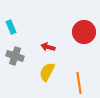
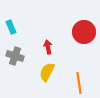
red arrow: rotated 64 degrees clockwise
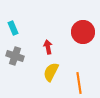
cyan rectangle: moved 2 px right, 1 px down
red circle: moved 1 px left
yellow semicircle: moved 4 px right
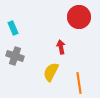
red circle: moved 4 px left, 15 px up
red arrow: moved 13 px right
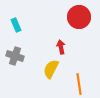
cyan rectangle: moved 3 px right, 3 px up
yellow semicircle: moved 3 px up
orange line: moved 1 px down
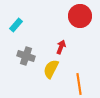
red circle: moved 1 px right, 1 px up
cyan rectangle: rotated 64 degrees clockwise
red arrow: rotated 32 degrees clockwise
gray cross: moved 11 px right
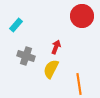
red circle: moved 2 px right
red arrow: moved 5 px left
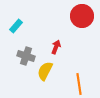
cyan rectangle: moved 1 px down
yellow semicircle: moved 6 px left, 2 px down
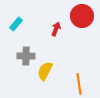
cyan rectangle: moved 2 px up
red arrow: moved 18 px up
gray cross: rotated 18 degrees counterclockwise
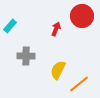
cyan rectangle: moved 6 px left, 2 px down
yellow semicircle: moved 13 px right, 1 px up
orange line: rotated 60 degrees clockwise
